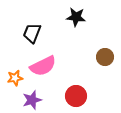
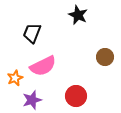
black star: moved 2 px right, 2 px up; rotated 18 degrees clockwise
orange star: rotated 14 degrees counterclockwise
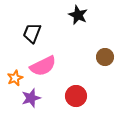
purple star: moved 1 px left, 2 px up
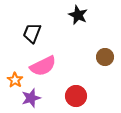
orange star: moved 2 px down; rotated 14 degrees counterclockwise
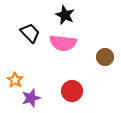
black star: moved 13 px left
black trapezoid: moved 2 px left; rotated 115 degrees clockwise
pink semicircle: moved 20 px right, 23 px up; rotated 32 degrees clockwise
red circle: moved 4 px left, 5 px up
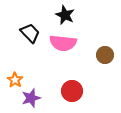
brown circle: moved 2 px up
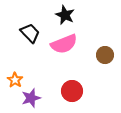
pink semicircle: moved 1 px right, 1 px down; rotated 28 degrees counterclockwise
